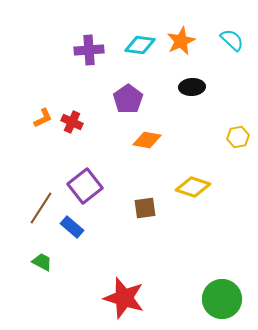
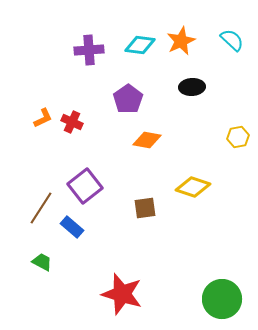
red star: moved 2 px left, 4 px up
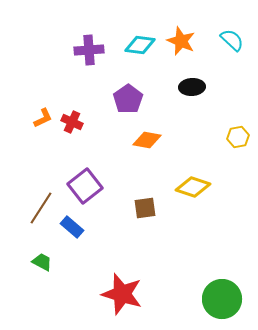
orange star: rotated 24 degrees counterclockwise
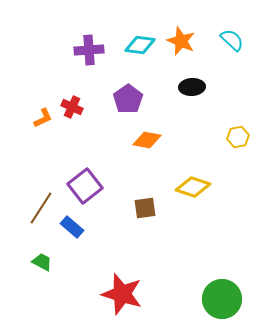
red cross: moved 15 px up
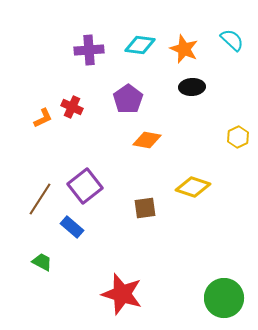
orange star: moved 3 px right, 8 px down
yellow hexagon: rotated 15 degrees counterclockwise
brown line: moved 1 px left, 9 px up
green circle: moved 2 px right, 1 px up
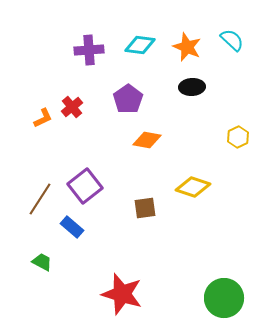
orange star: moved 3 px right, 2 px up
red cross: rotated 25 degrees clockwise
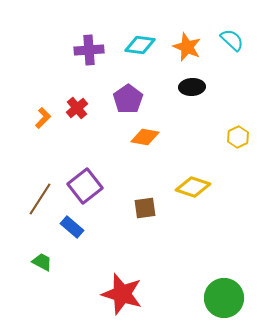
red cross: moved 5 px right, 1 px down
orange L-shape: rotated 20 degrees counterclockwise
orange diamond: moved 2 px left, 3 px up
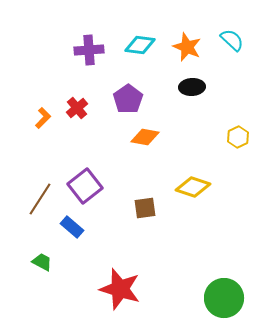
red star: moved 2 px left, 5 px up
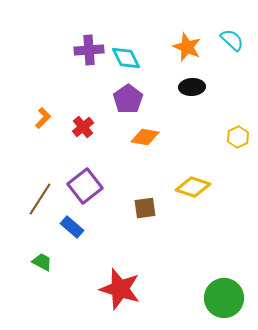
cyan diamond: moved 14 px left, 13 px down; rotated 56 degrees clockwise
red cross: moved 6 px right, 19 px down
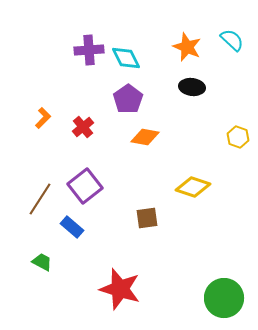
black ellipse: rotated 10 degrees clockwise
yellow hexagon: rotated 15 degrees counterclockwise
brown square: moved 2 px right, 10 px down
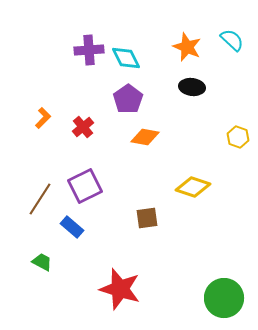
purple square: rotated 12 degrees clockwise
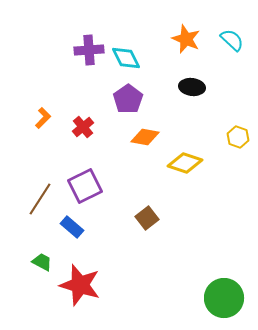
orange star: moved 1 px left, 8 px up
yellow diamond: moved 8 px left, 24 px up
brown square: rotated 30 degrees counterclockwise
red star: moved 40 px left, 4 px up
